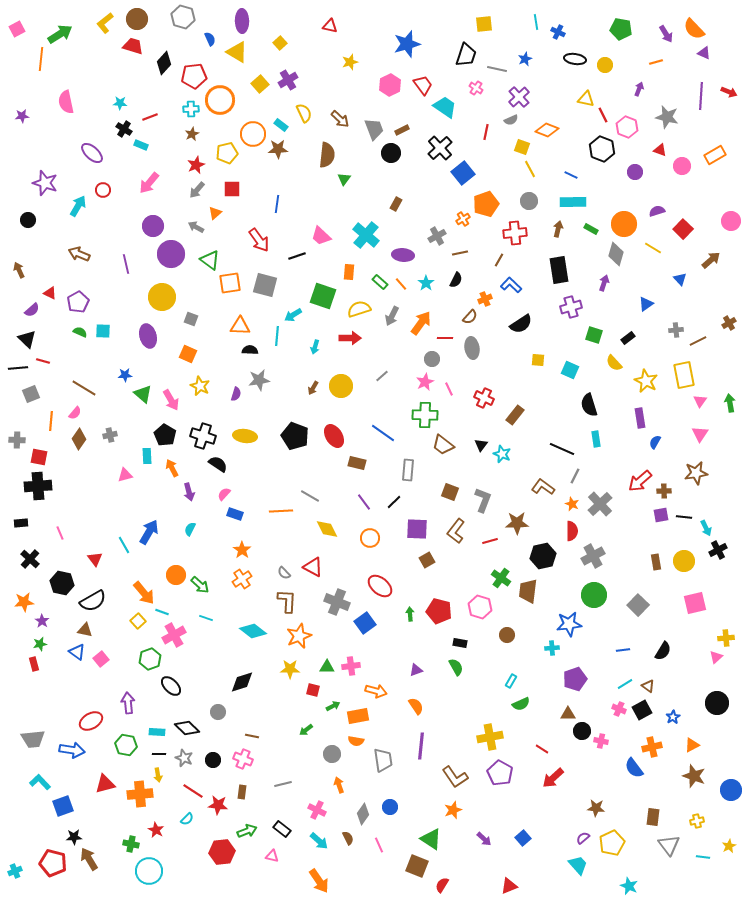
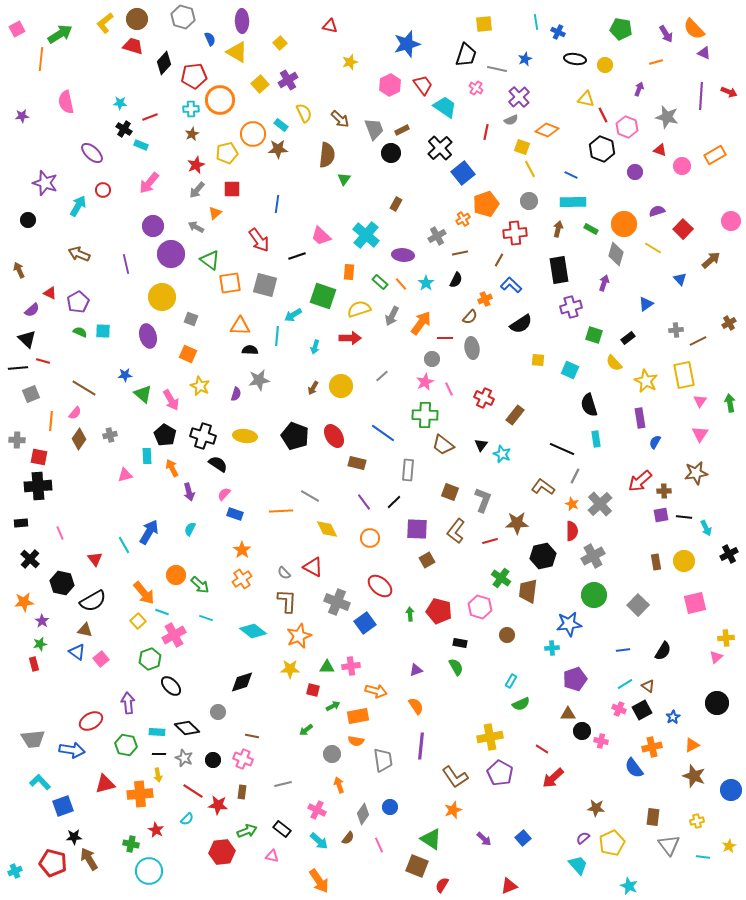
black cross at (718, 550): moved 11 px right, 4 px down
brown semicircle at (348, 838): rotated 64 degrees clockwise
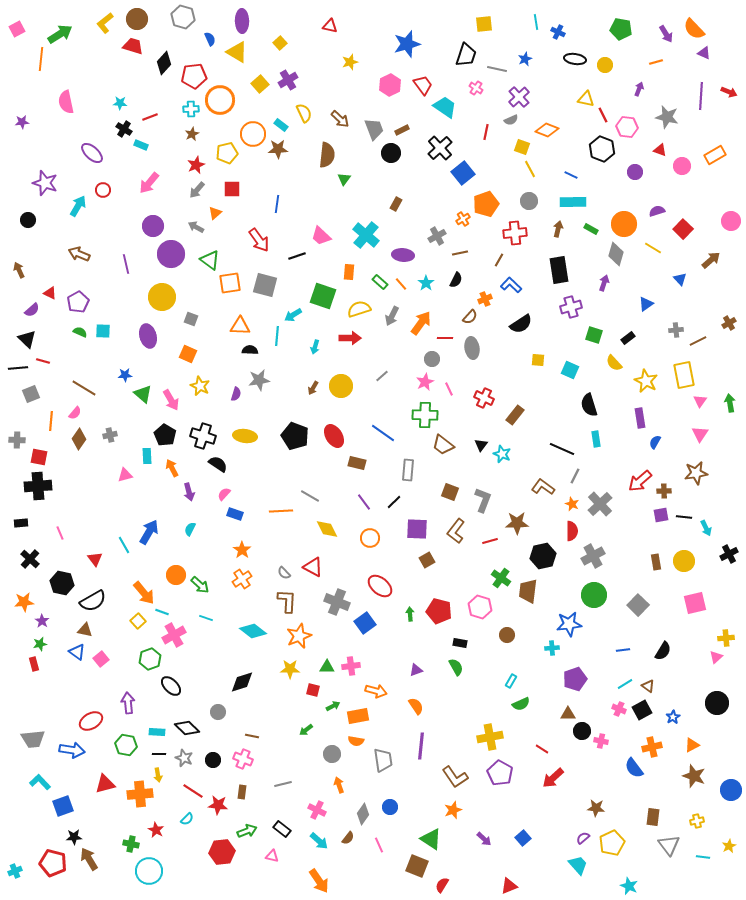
purple star at (22, 116): moved 6 px down
pink hexagon at (627, 127): rotated 15 degrees counterclockwise
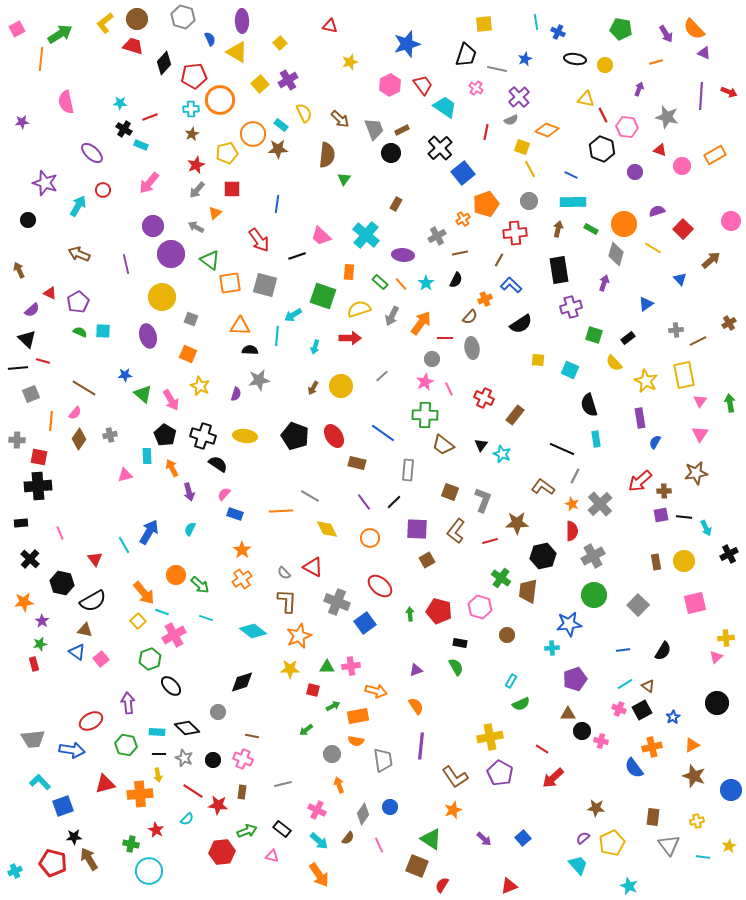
orange arrow at (319, 881): moved 6 px up
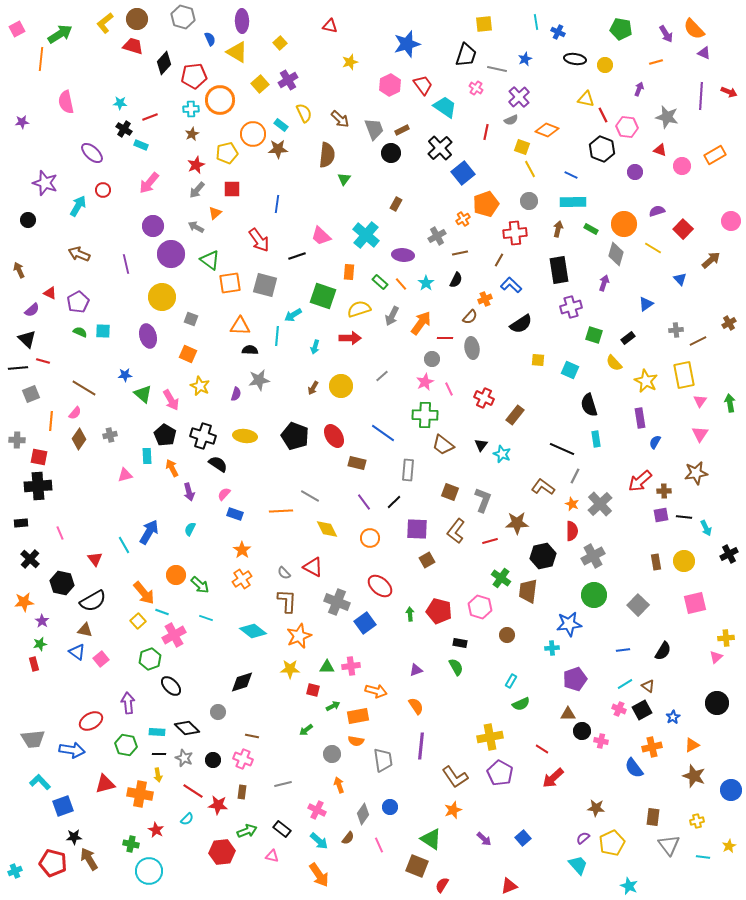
orange cross at (140, 794): rotated 15 degrees clockwise
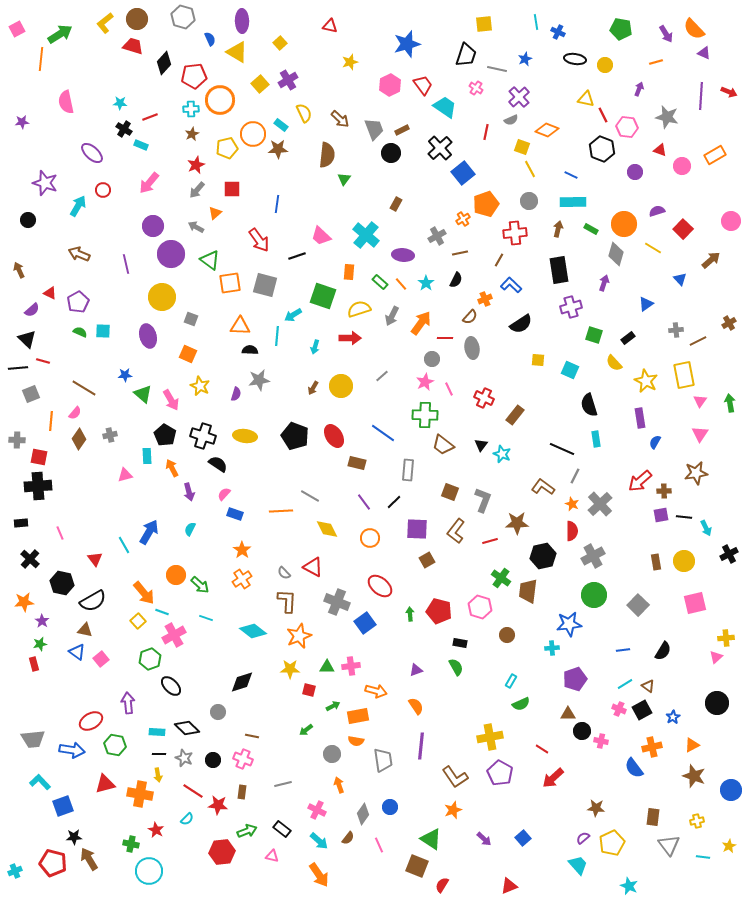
yellow pentagon at (227, 153): moved 5 px up
red square at (313, 690): moved 4 px left
green hexagon at (126, 745): moved 11 px left
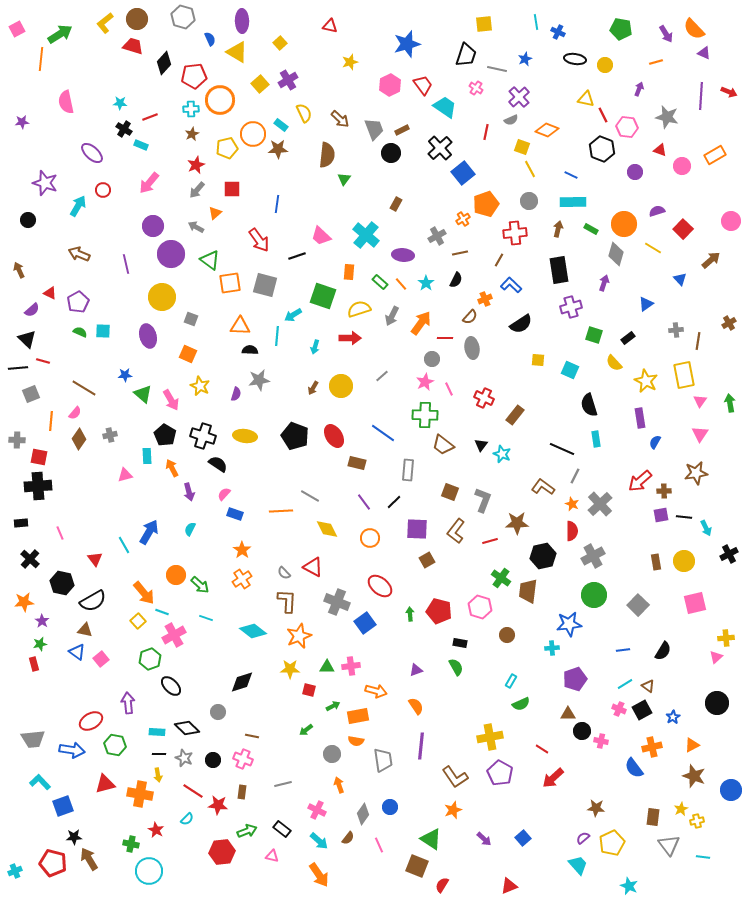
brown line at (698, 341): rotated 54 degrees counterclockwise
yellow star at (729, 846): moved 48 px left, 37 px up
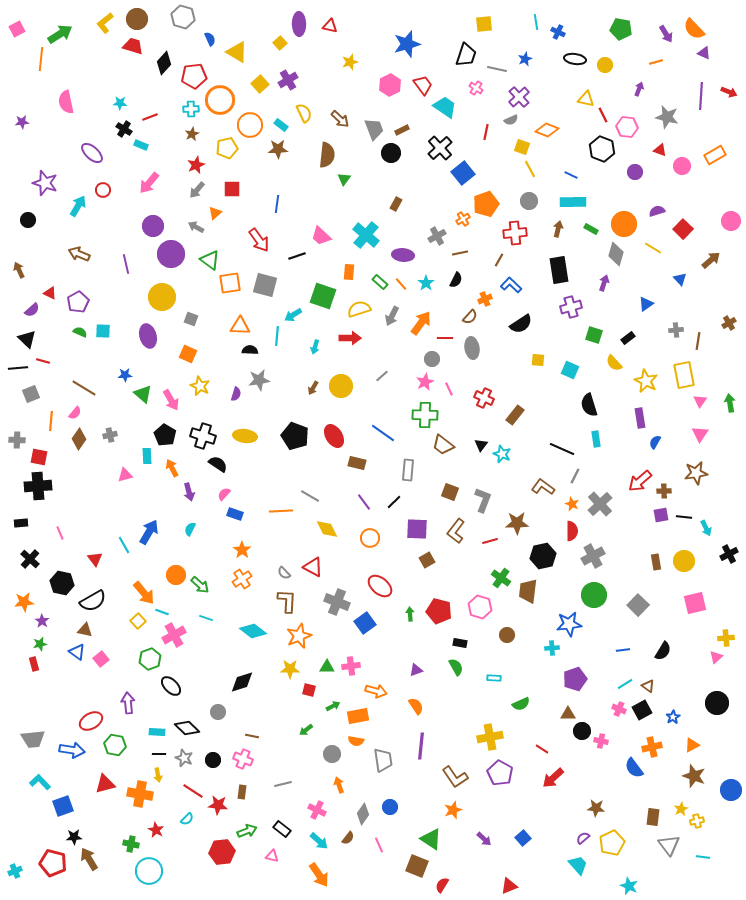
purple ellipse at (242, 21): moved 57 px right, 3 px down
orange circle at (253, 134): moved 3 px left, 9 px up
cyan rectangle at (511, 681): moved 17 px left, 3 px up; rotated 64 degrees clockwise
